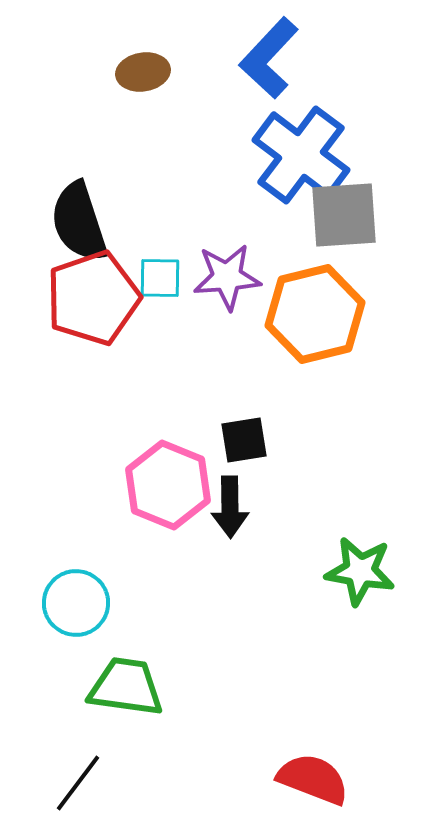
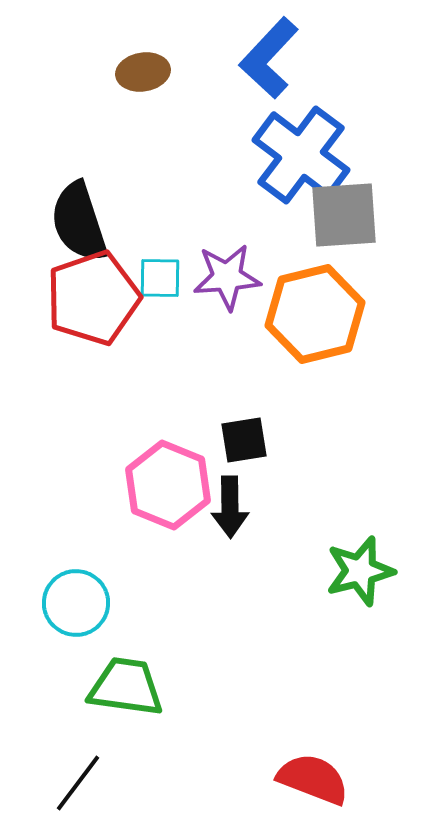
green star: rotated 24 degrees counterclockwise
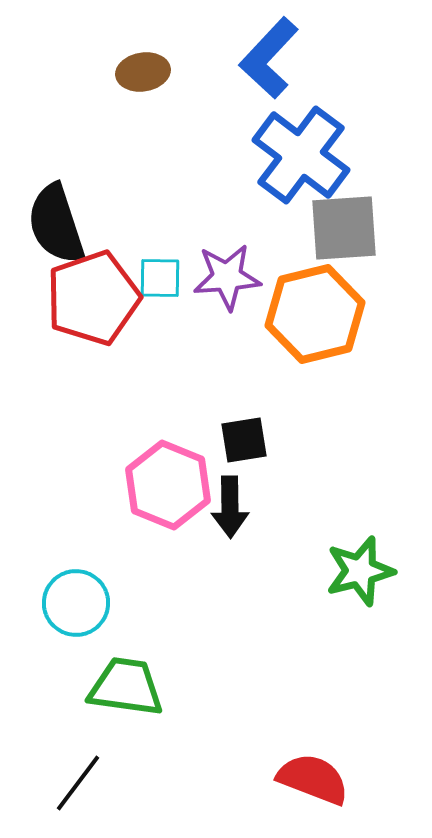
gray square: moved 13 px down
black semicircle: moved 23 px left, 2 px down
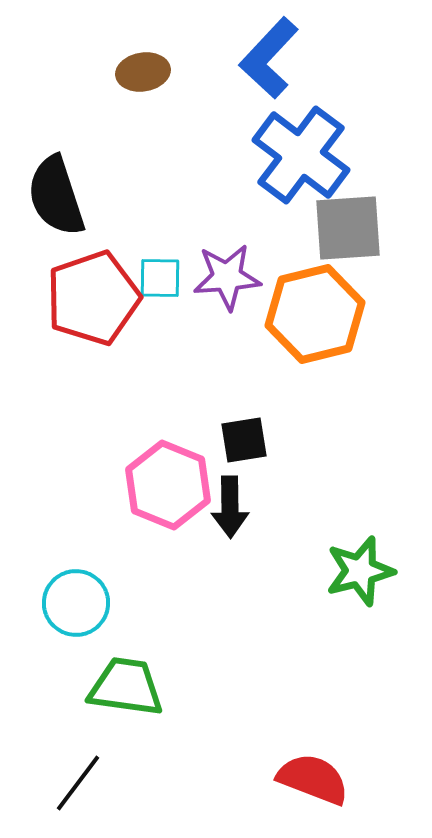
black semicircle: moved 28 px up
gray square: moved 4 px right
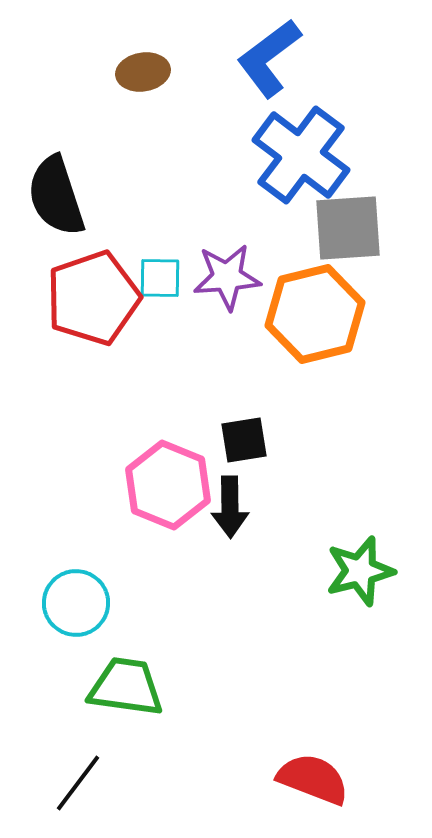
blue L-shape: rotated 10 degrees clockwise
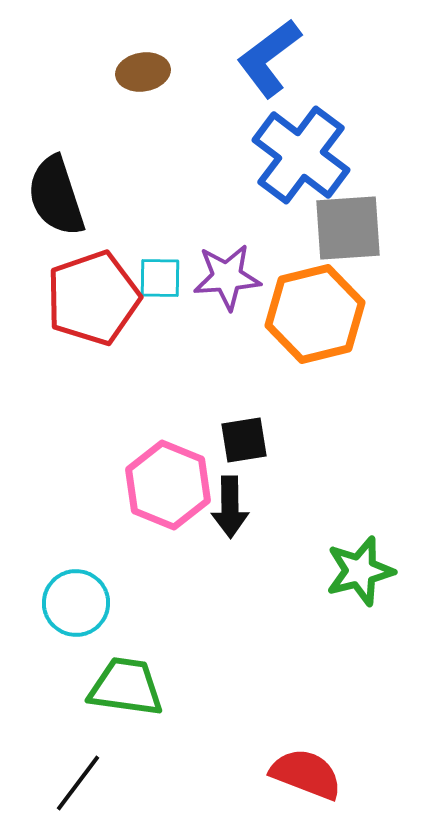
red semicircle: moved 7 px left, 5 px up
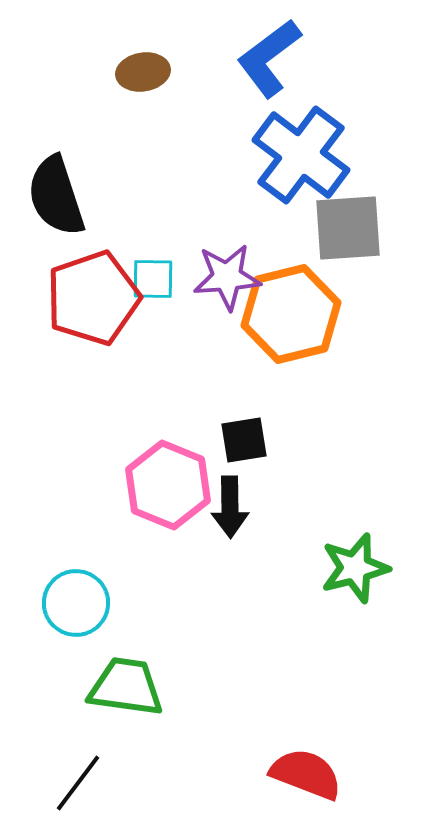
cyan square: moved 7 px left, 1 px down
orange hexagon: moved 24 px left
green star: moved 5 px left, 3 px up
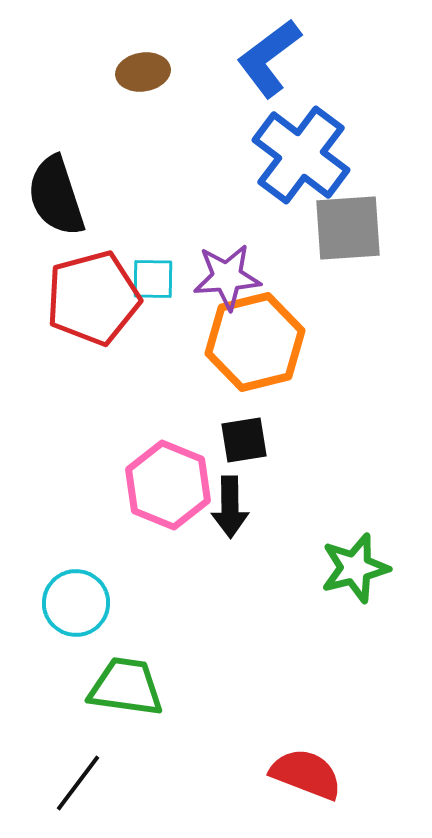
red pentagon: rotated 4 degrees clockwise
orange hexagon: moved 36 px left, 28 px down
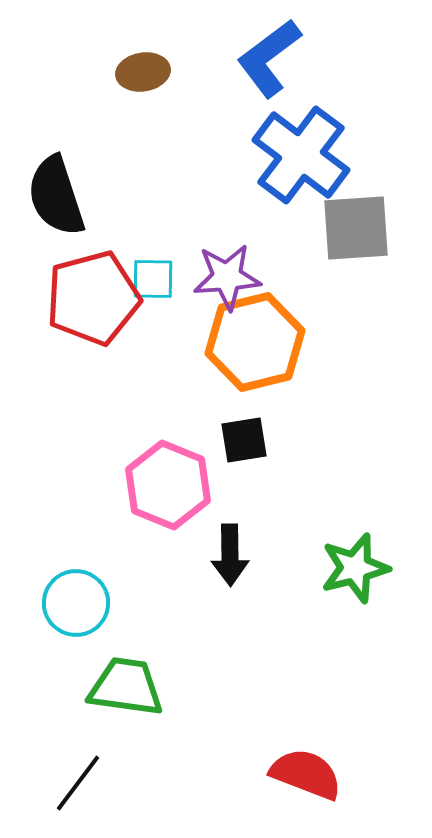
gray square: moved 8 px right
black arrow: moved 48 px down
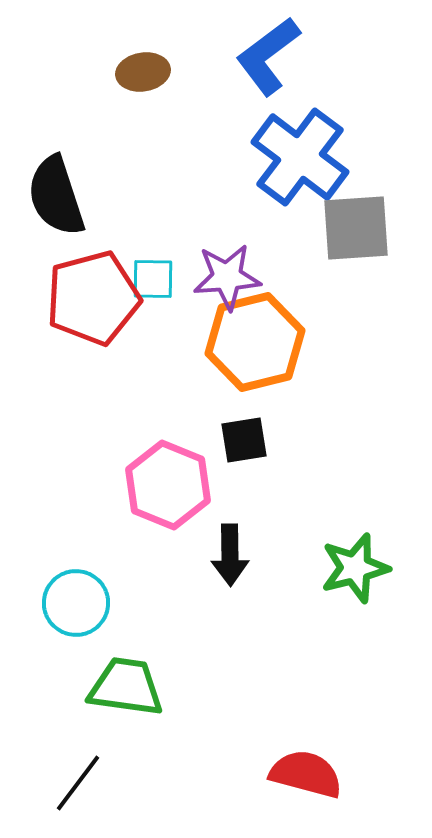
blue L-shape: moved 1 px left, 2 px up
blue cross: moved 1 px left, 2 px down
red semicircle: rotated 6 degrees counterclockwise
